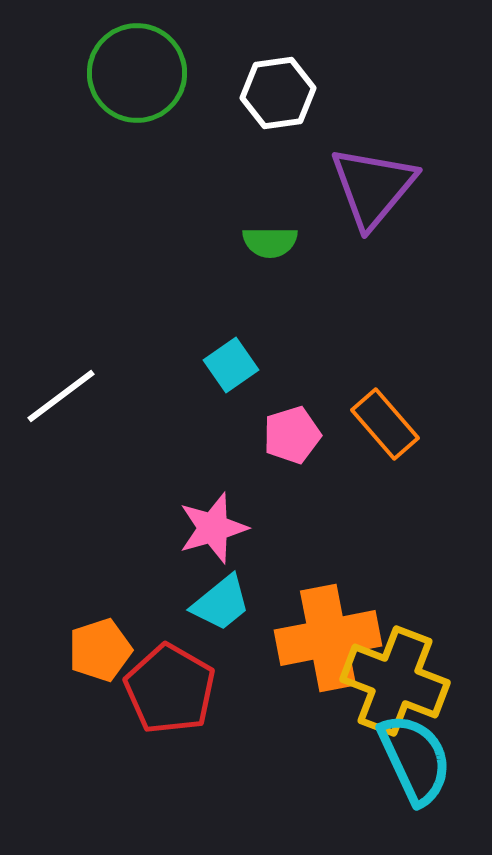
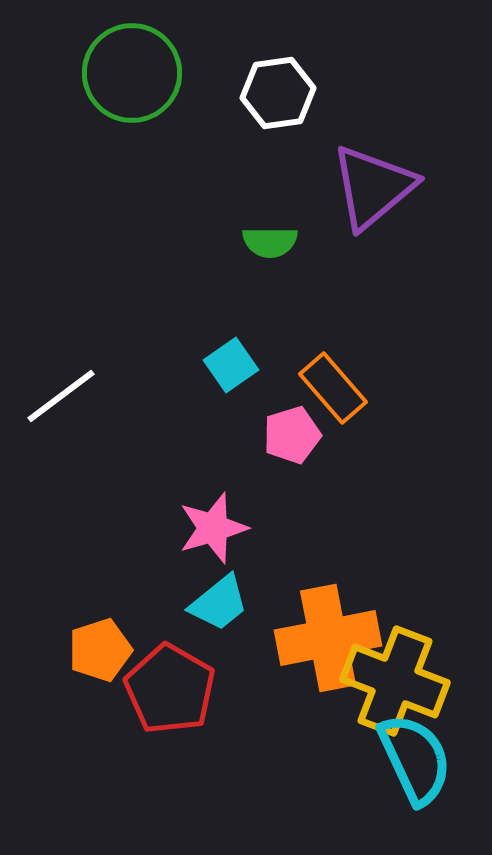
green circle: moved 5 px left
purple triangle: rotated 10 degrees clockwise
orange rectangle: moved 52 px left, 36 px up
cyan trapezoid: moved 2 px left
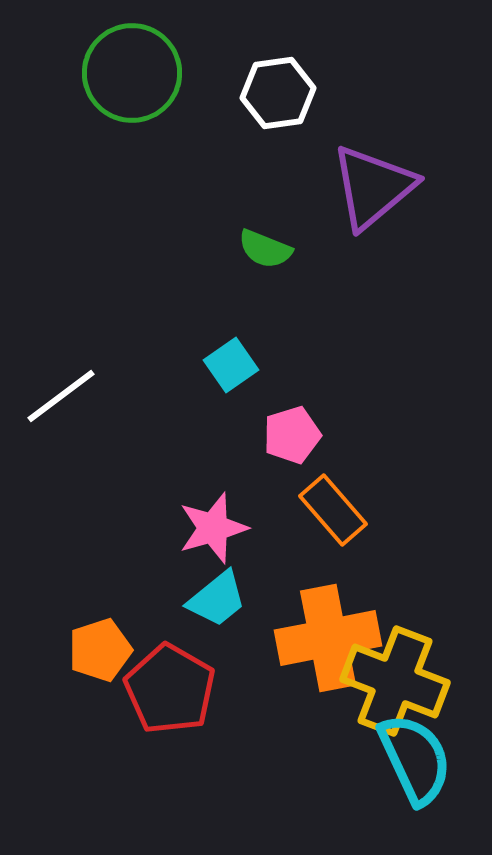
green semicircle: moved 5 px left, 7 px down; rotated 22 degrees clockwise
orange rectangle: moved 122 px down
cyan trapezoid: moved 2 px left, 4 px up
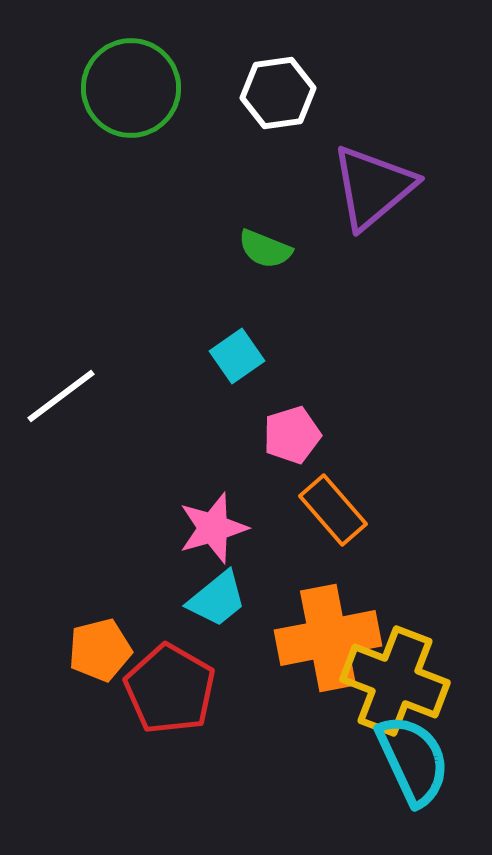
green circle: moved 1 px left, 15 px down
cyan square: moved 6 px right, 9 px up
orange pentagon: rotated 4 degrees clockwise
cyan semicircle: moved 2 px left, 1 px down
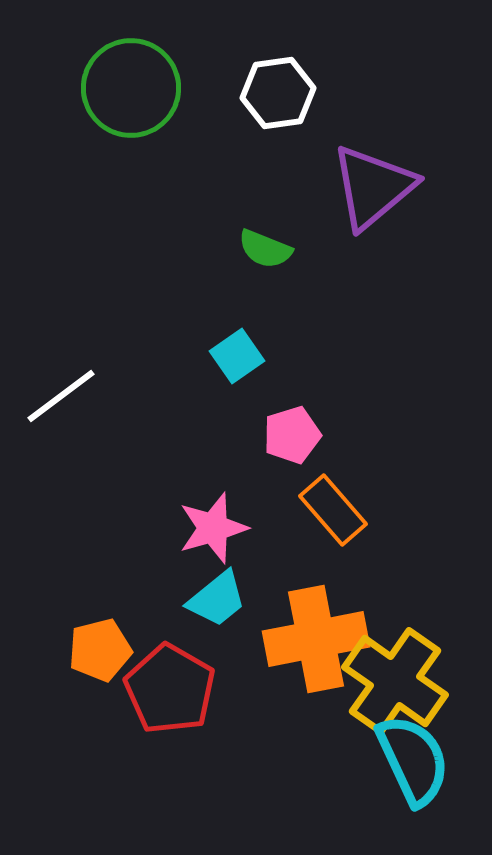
orange cross: moved 12 px left, 1 px down
yellow cross: rotated 14 degrees clockwise
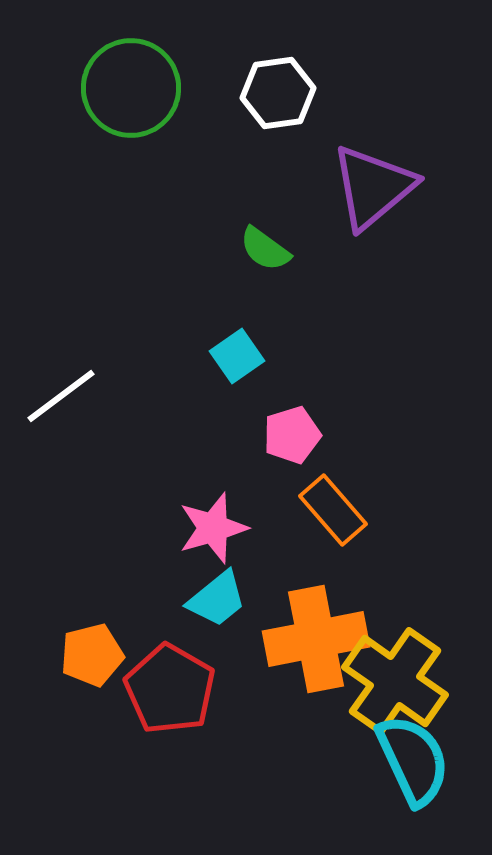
green semicircle: rotated 14 degrees clockwise
orange pentagon: moved 8 px left, 5 px down
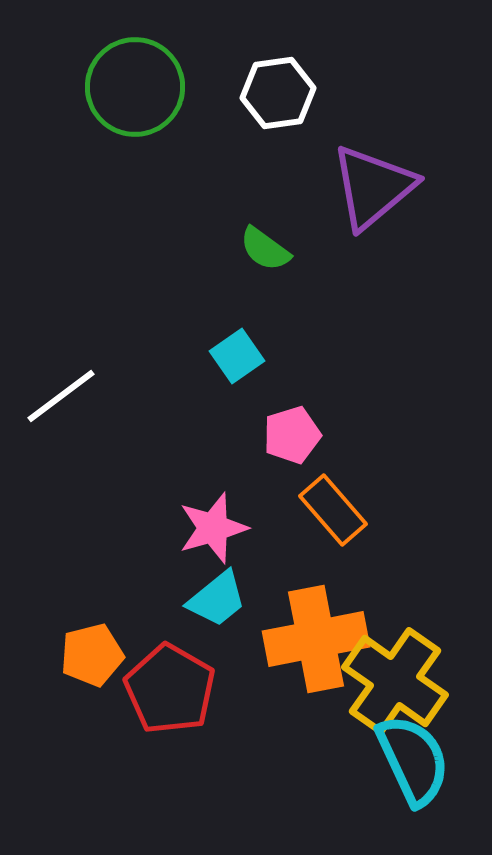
green circle: moved 4 px right, 1 px up
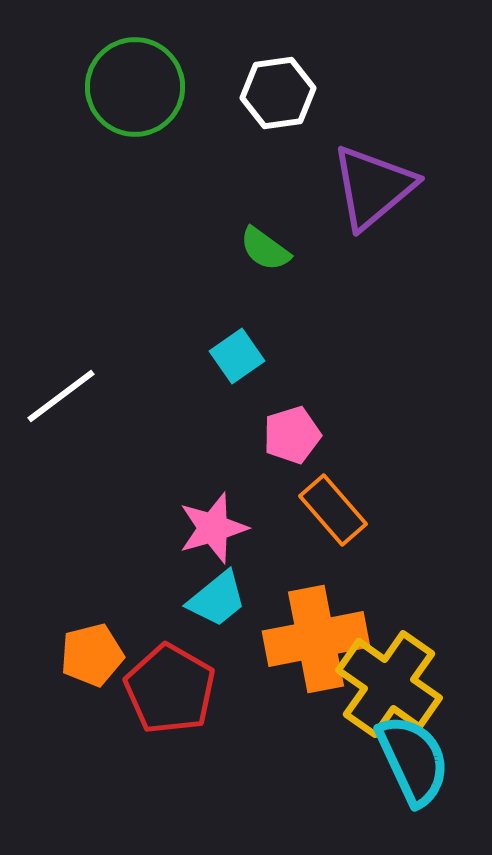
yellow cross: moved 6 px left, 3 px down
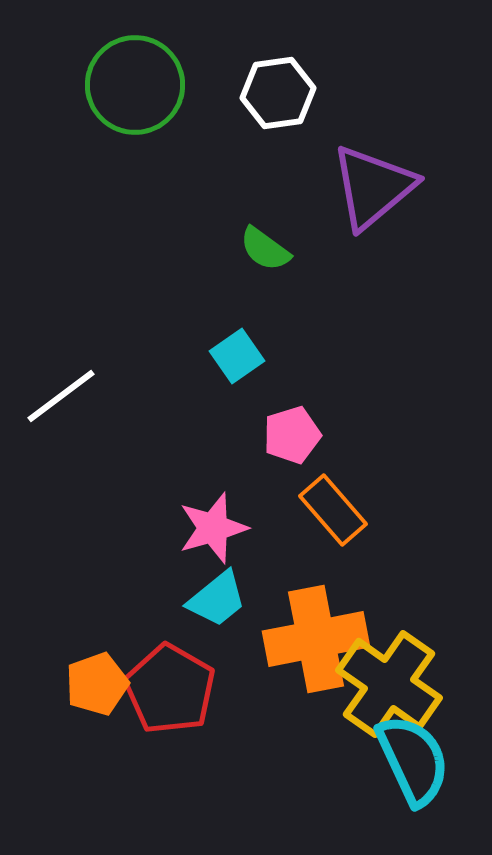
green circle: moved 2 px up
orange pentagon: moved 5 px right, 29 px down; rotated 6 degrees counterclockwise
